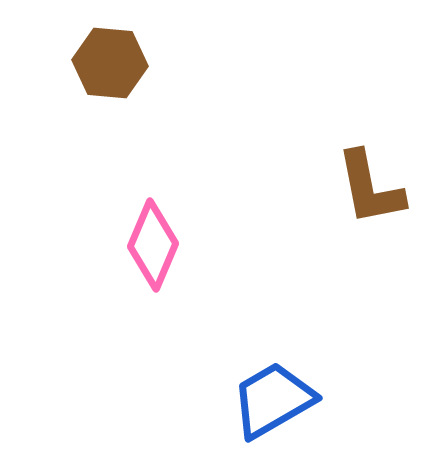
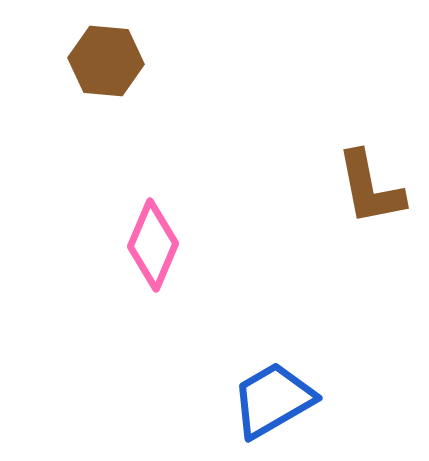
brown hexagon: moved 4 px left, 2 px up
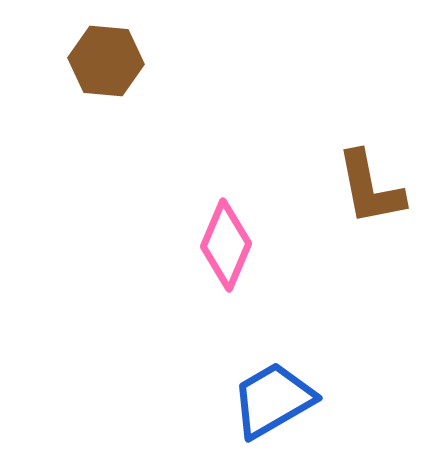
pink diamond: moved 73 px right
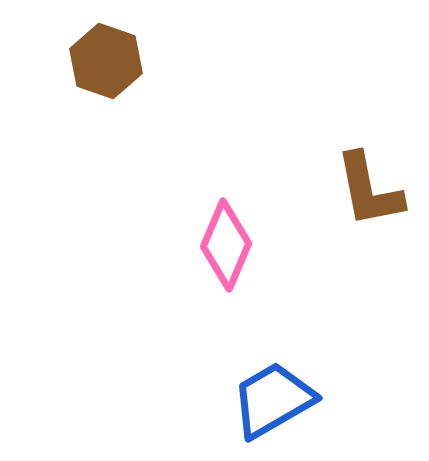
brown hexagon: rotated 14 degrees clockwise
brown L-shape: moved 1 px left, 2 px down
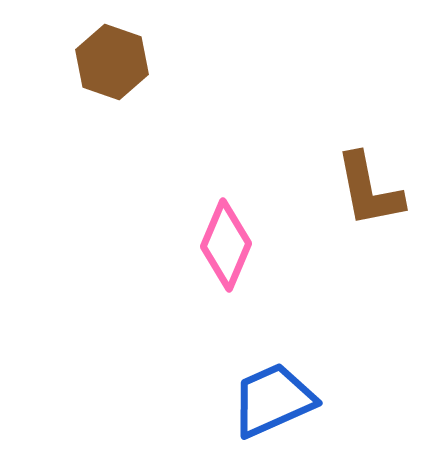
brown hexagon: moved 6 px right, 1 px down
blue trapezoid: rotated 6 degrees clockwise
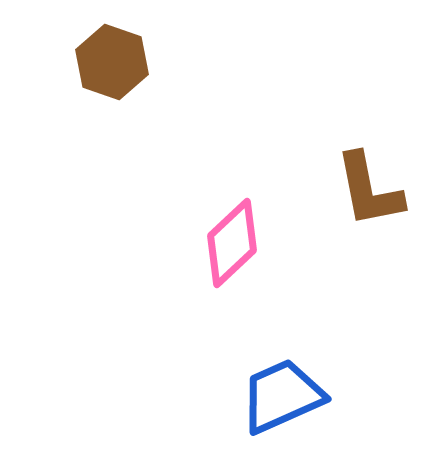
pink diamond: moved 6 px right, 2 px up; rotated 24 degrees clockwise
blue trapezoid: moved 9 px right, 4 px up
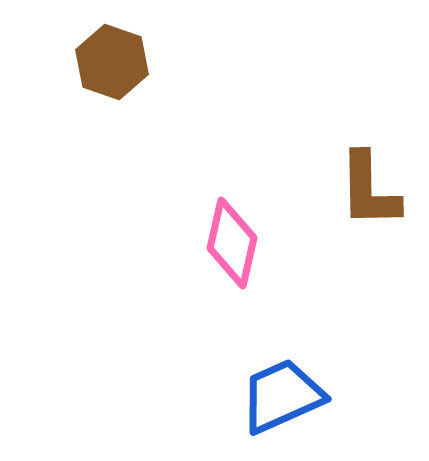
brown L-shape: rotated 10 degrees clockwise
pink diamond: rotated 34 degrees counterclockwise
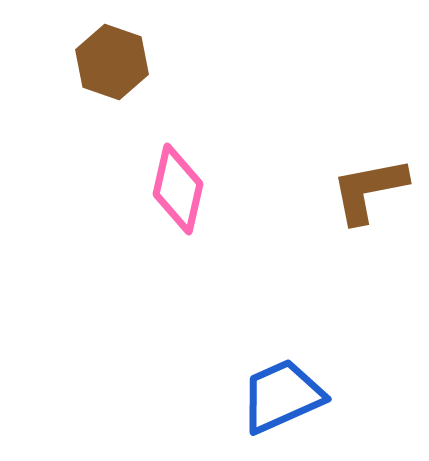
brown L-shape: rotated 80 degrees clockwise
pink diamond: moved 54 px left, 54 px up
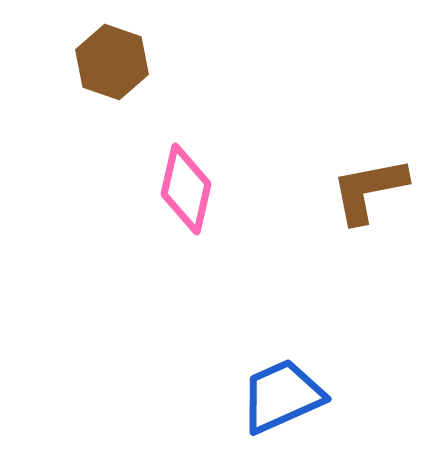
pink diamond: moved 8 px right
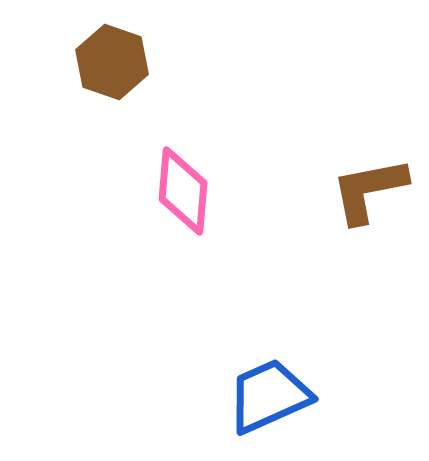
pink diamond: moved 3 px left, 2 px down; rotated 8 degrees counterclockwise
blue trapezoid: moved 13 px left
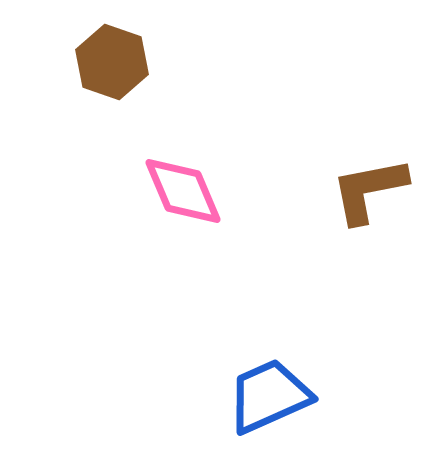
pink diamond: rotated 28 degrees counterclockwise
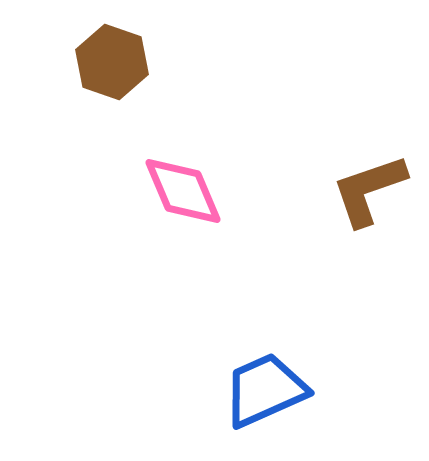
brown L-shape: rotated 8 degrees counterclockwise
blue trapezoid: moved 4 px left, 6 px up
